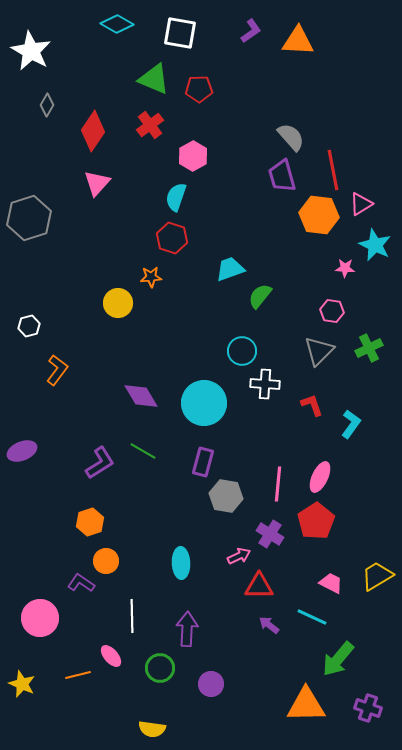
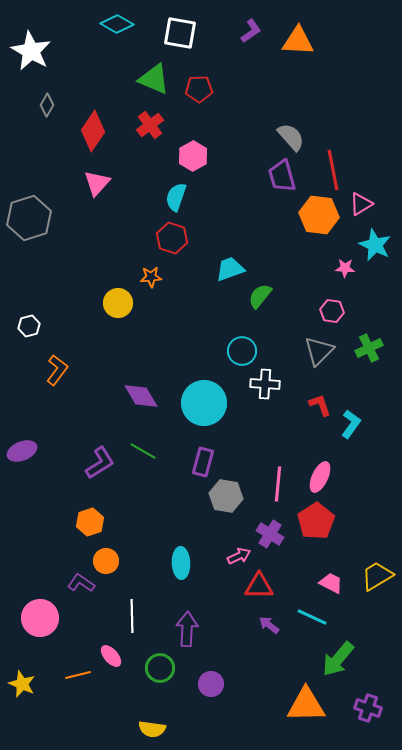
red L-shape at (312, 405): moved 8 px right
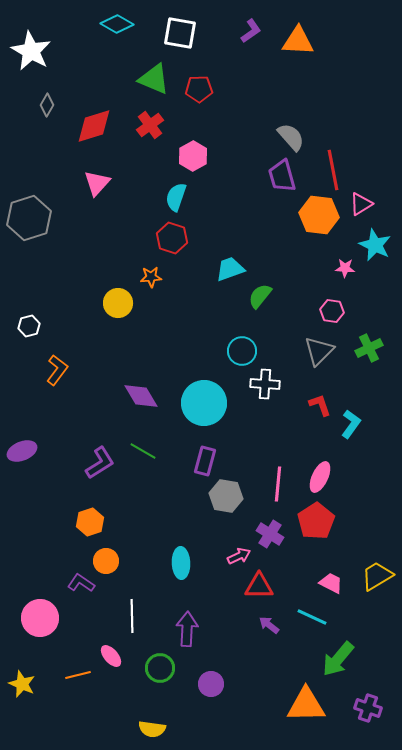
red diamond at (93, 131): moved 1 px right, 5 px up; rotated 39 degrees clockwise
purple rectangle at (203, 462): moved 2 px right, 1 px up
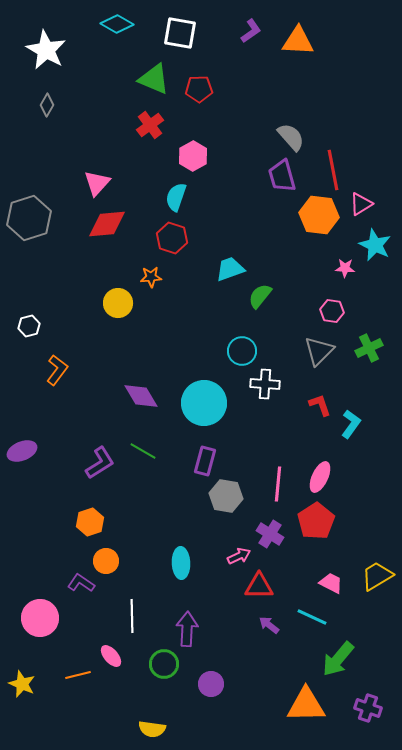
white star at (31, 51): moved 15 px right, 1 px up
red diamond at (94, 126): moved 13 px right, 98 px down; rotated 12 degrees clockwise
green circle at (160, 668): moved 4 px right, 4 px up
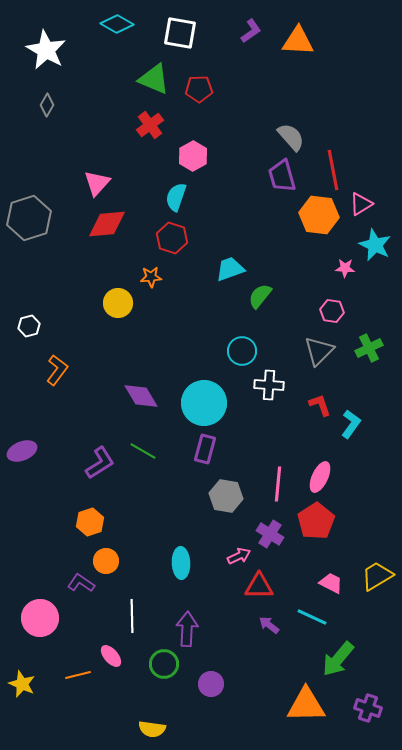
white cross at (265, 384): moved 4 px right, 1 px down
purple rectangle at (205, 461): moved 12 px up
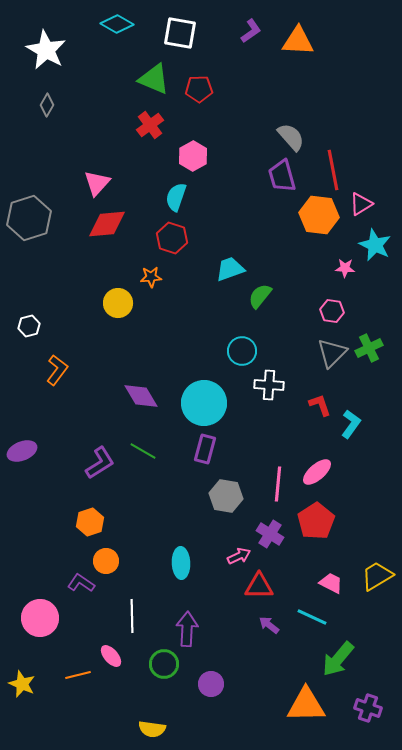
gray triangle at (319, 351): moved 13 px right, 2 px down
pink ellipse at (320, 477): moved 3 px left, 5 px up; rotated 24 degrees clockwise
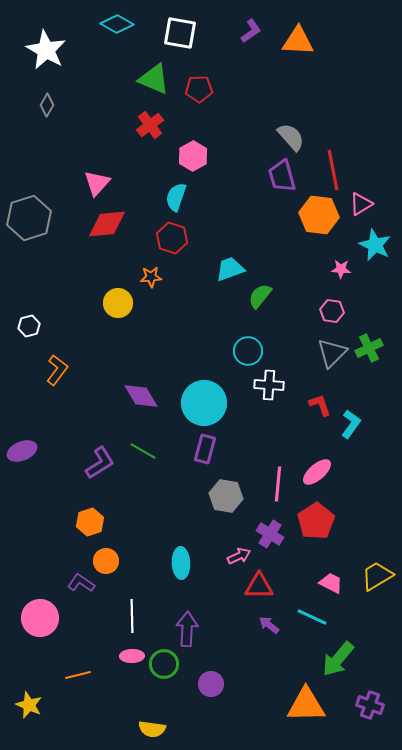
pink star at (345, 268): moved 4 px left, 1 px down
cyan circle at (242, 351): moved 6 px right
pink ellipse at (111, 656): moved 21 px right; rotated 50 degrees counterclockwise
yellow star at (22, 684): moved 7 px right, 21 px down
purple cross at (368, 708): moved 2 px right, 3 px up
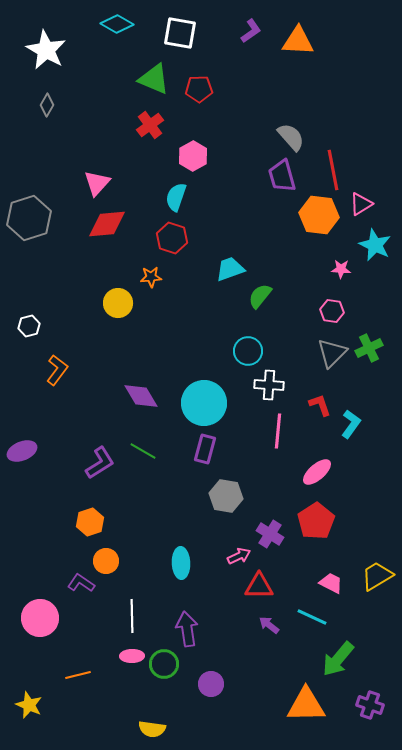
pink line at (278, 484): moved 53 px up
purple arrow at (187, 629): rotated 12 degrees counterclockwise
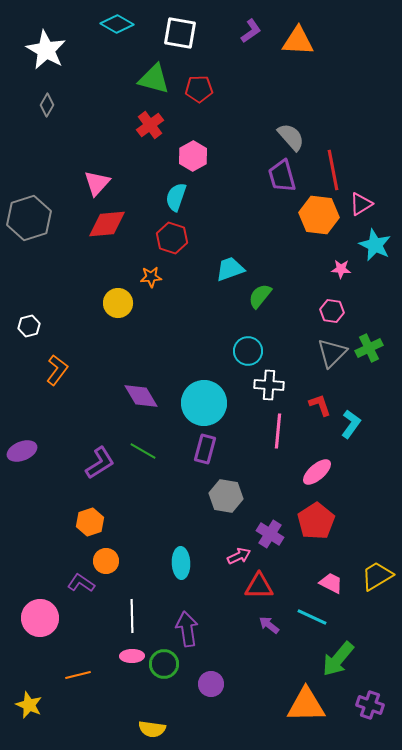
green triangle at (154, 79): rotated 8 degrees counterclockwise
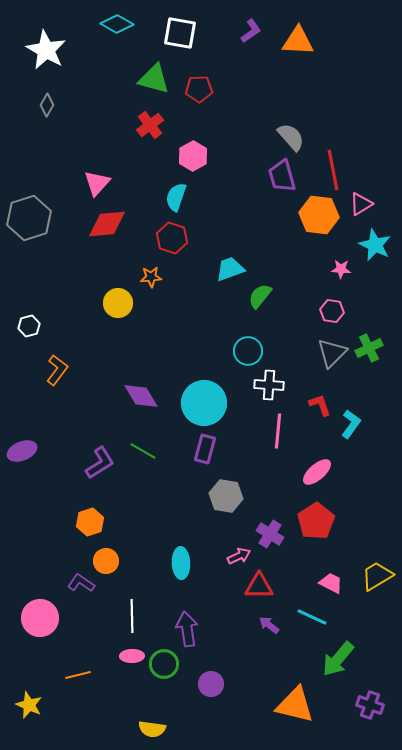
orange triangle at (306, 705): moved 11 px left; rotated 15 degrees clockwise
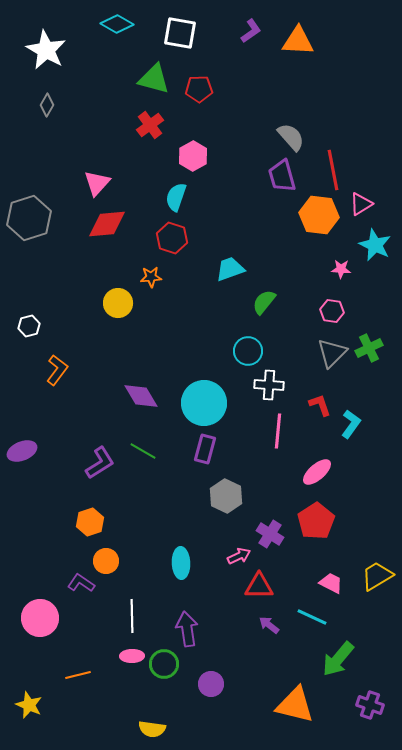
green semicircle at (260, 296): moved 4 px right, 6 px down
gray hexagon at (226, 496): rotated 16 degrees clockwise
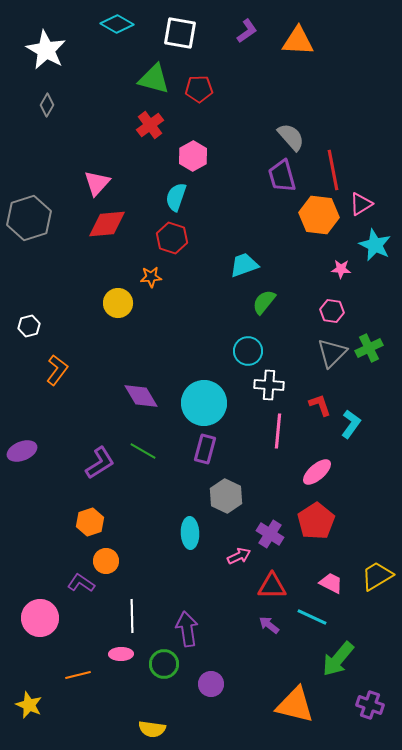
purple L-shape at (251, 31): moved 4 px left
cyan trapezoid at (230, 269): moved 14 px right, 4 px up
cyan ellipse at (181, 563): moved 9 px right, 30 px up
red triangle at (259, 586): moved 13 px right
pink ellipse at (132, 656): moved 11 px left, 2 px up
